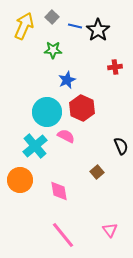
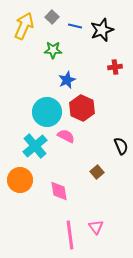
black star: moved 4 px right; rotated 15 degrees clockwise
pink triangle: moved 14 px left, 3 px up
pink line: moved 7 px right; rotated 32 degrees clockwise
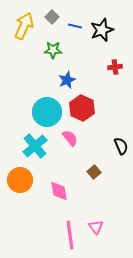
pink semicircle: moved 4 px right, 2 px down; rotated 24 degrees clockwise
brown square: moved 3 px left
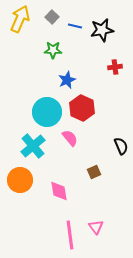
yellow arrow: moved 4 px left, 7 px up
black star: rotated 10 degrees clockwise
cyan cross: moved 2 px left
brown square: rotated 16 degrees clockwise
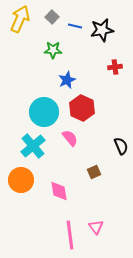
cyan circle: moved 3 px left
orange circle: moved 1 px right
